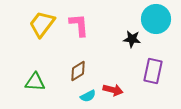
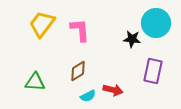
cyan circle: moved 4 px down
pink L-shape: moved 1 px right, 5 px down
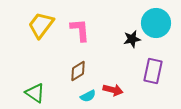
yellow trapezoid: moved 1 px left, 1 px down
black star: rotated 18 degrees counterclockwise
green triangle: moved 11 px down; rotated 30 degrees clockwise
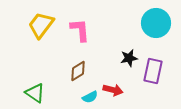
black star: moved 3 px left, 19 px down
cyan semicircle: moved 2 px right, 1 px down
